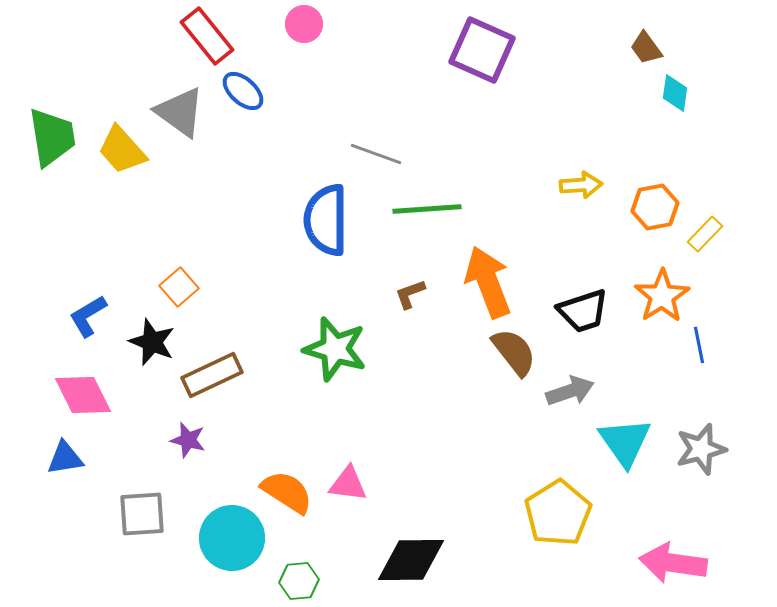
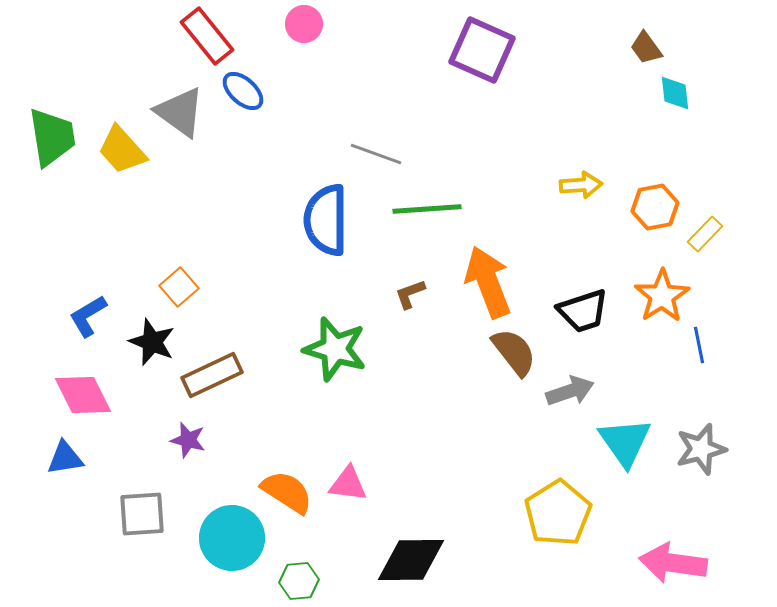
cyan diamond: rotated 15 degrees counterclockwise
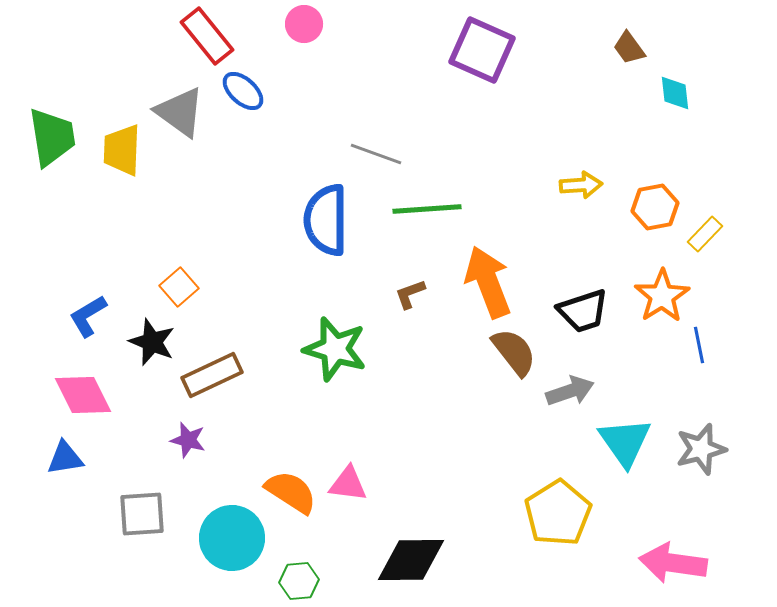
brown trapezoid: moved 17 px left
yellow trapezoid: rotated 44 degrees clockwise
orange semicircle: moved 4 px right
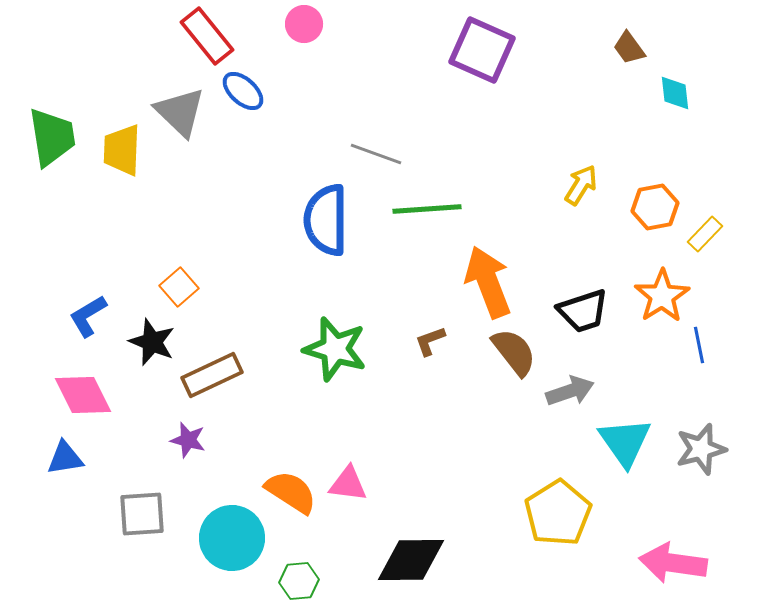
gray triangle: rotated 8 degrees clockwise
yellow arrow: rotated 54 degrees counterclockwise
brown L-shape: moved 20 px right, 47 px down
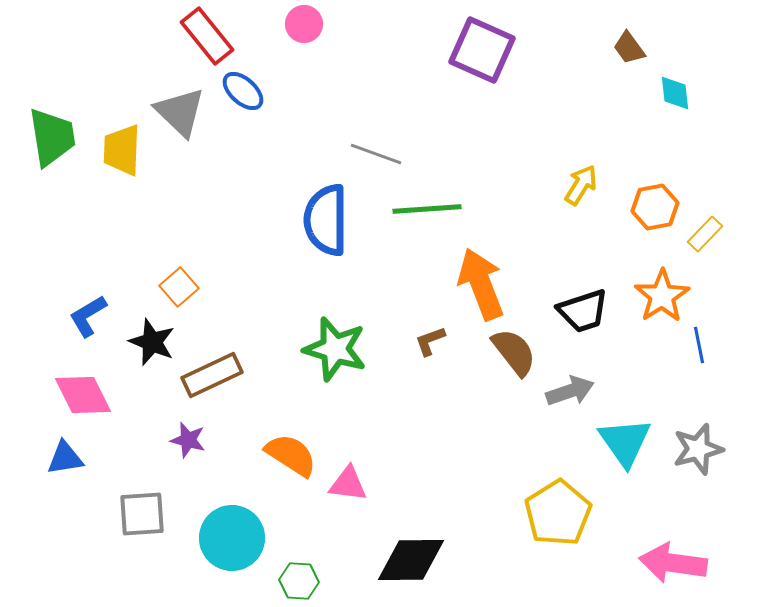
orange arrow: moved 7 px left, 2 px down
gray star: moved 3 px left
orange semicircle: moved 37 px up
green hexagon: rotated 9 degrees clockwise
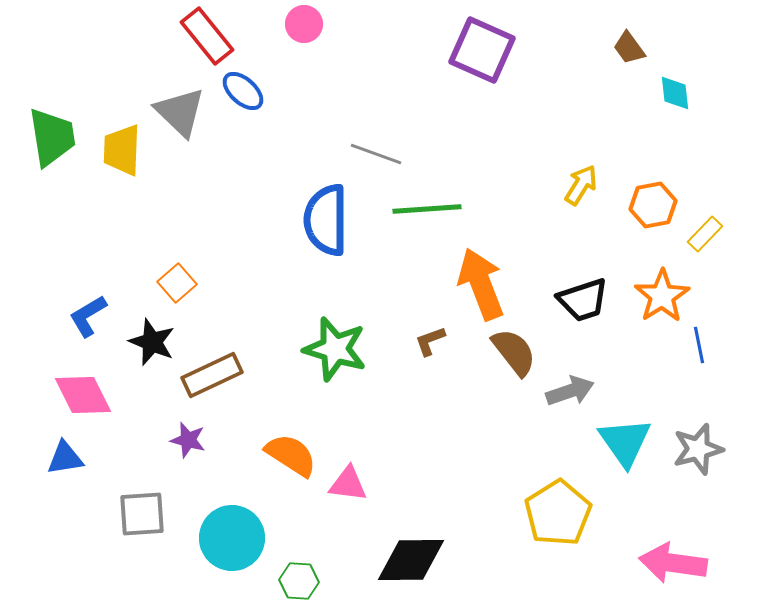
orange hexagon: moved 2 px left, 2 px up
orange square: moved 2 px left, 4 px up
black trapezoid: moved 11 px up
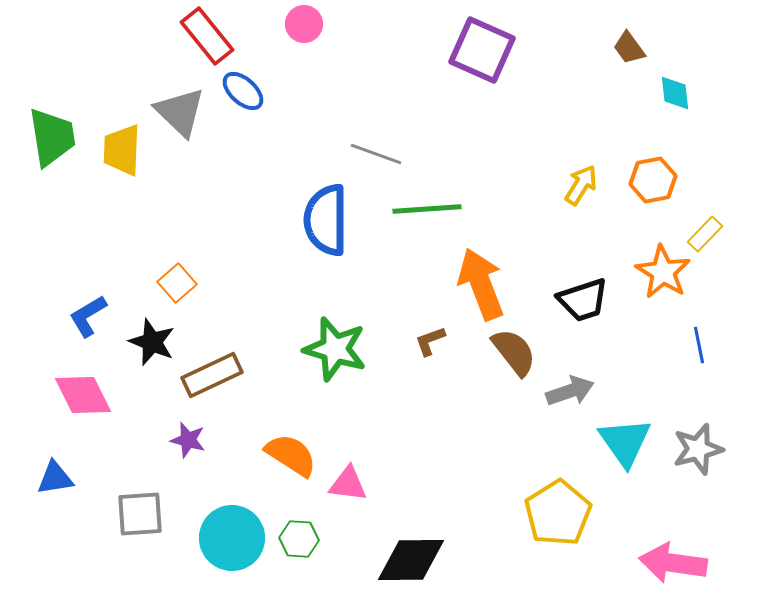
orange hexagon: moved 25 px up
orange star: moved 1 px right, 24 px up; rotated 8 degrees counterclockwise
blue triangle: moved 10 px left, 20 px down
gray square: moved 2 px left
green hexagon: moved 42 px up
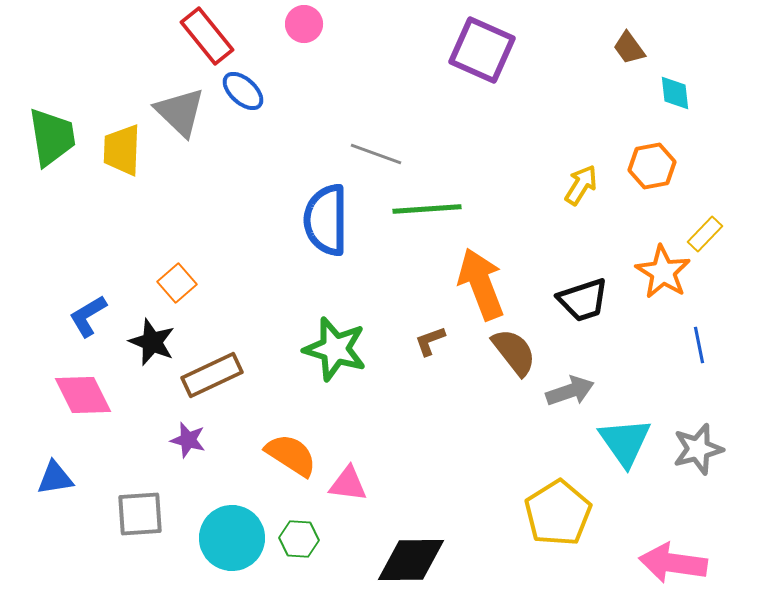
orange hexagon: moved 1 px left, 14 px up
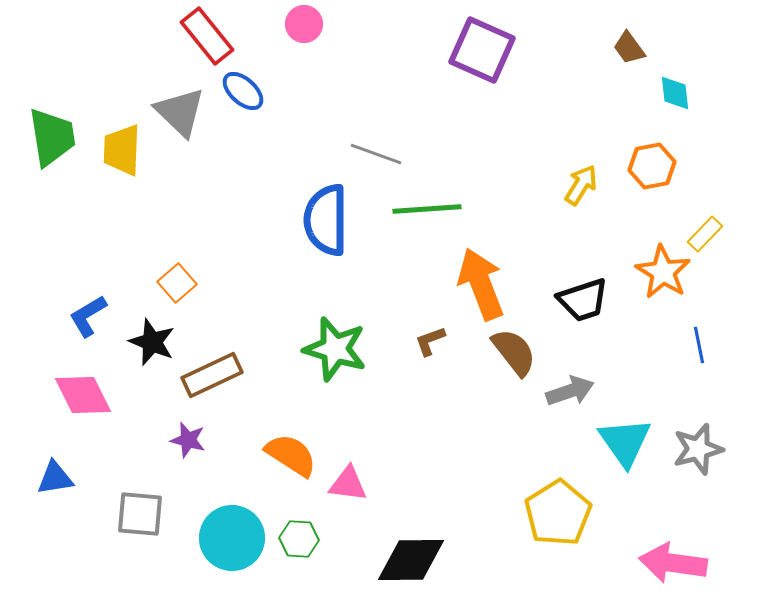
gray square: rotated 9 degrees clockwise
